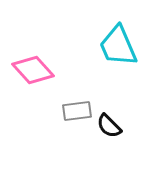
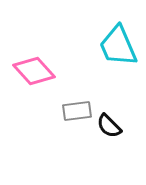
pink diamond: moved 1 px right, 1 px down
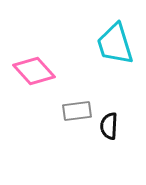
cyan trapezoid: moved 3 px left, 2 px up; rotated 6 degrees clockwise
black semicircle: rotated 48 degrees clockwise
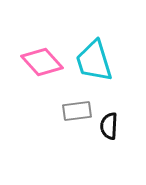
cyan trapezoid: moved 21 px left, 17 px down
pink diamond: moved 8 px right, 9 px up
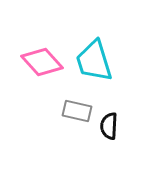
gray rectangle: rotated 20 degrees clockwise
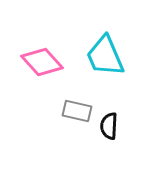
cyan trapezoid: moved 11 px right, 5 px up; rotated 6 degrees counterclockwise
